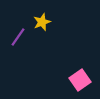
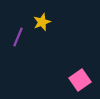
purple line: rotated 12 degrees counterclockwise
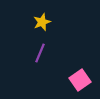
purple line: moved 22 px right, 16 px down
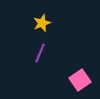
yellow star: moved 1 px down
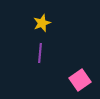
purple line: rotated 18 degrees counterclockwise
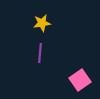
yellow star: rotated 12 degrees clockwise
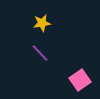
purple line: rotated 48 degrees counterclockwise
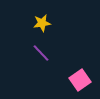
purple line: moved 1 px right
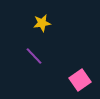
purple line: moved 7 px left, 3 px down
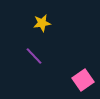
pink square: moved 3 px right
